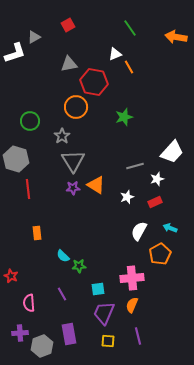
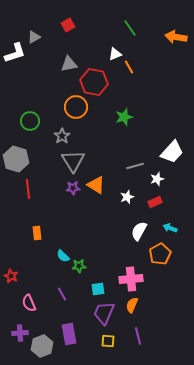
pink cross at (132, 278): moved 1 px left, 1 px down
pink semicircle at (29, 303): rotated 18 degrees counterclockwise
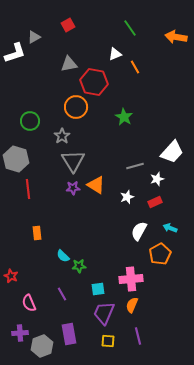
orange line at (129, 67): moved 6 px right
green star at (124, 117): rotated 24 degrees counterclockwise
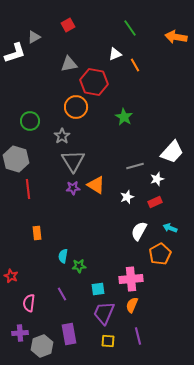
orange line at (135, 67): moved 2 px up
cyan semicircle at (63, 256): rotated 56 degrees clockwise
pink semicircle at (29, 303): rotated 30 degrees clockwise
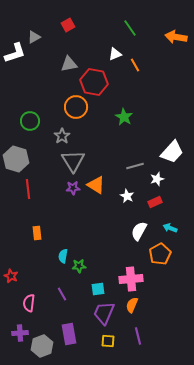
white star at (127, 197): moved 1 px up; rotated 24 degrees counterclockwise
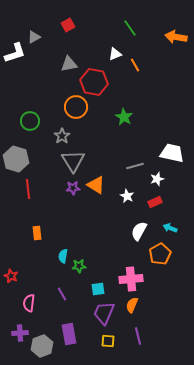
white trapezoid at (172, 152): moved 1 px down; rotated 120 degrees counterclockwise
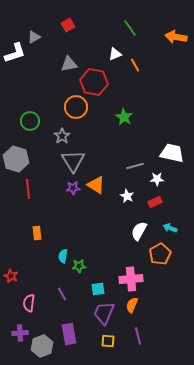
white star at (157, 179): rotated 16 degrees clockwise
